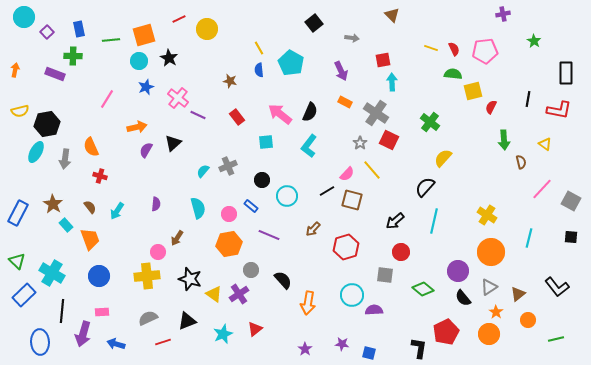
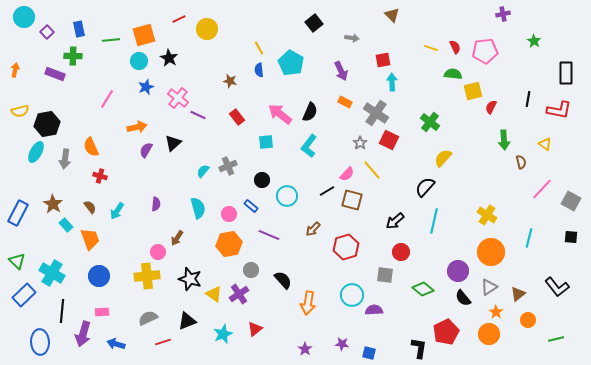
red semicircle at (454, 49): moved 1 px right, 2 px up
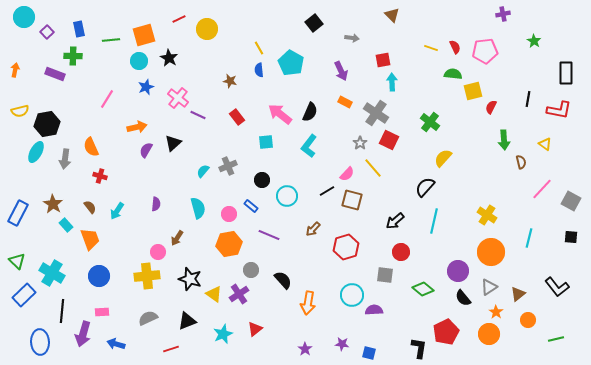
yellow line at (372, 170): moved 1 px right, 2 px up
red line at (163, 342): moved 8 px right, 7 px down
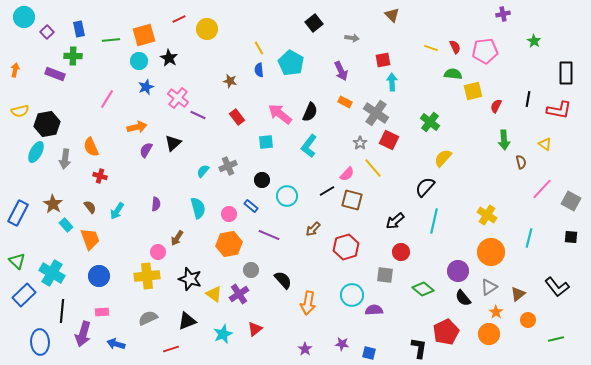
red semicircle at (491, 107): moved 5 px right, 1 px up
